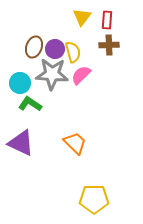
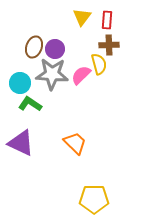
yellow semicircle: moved 26 px right, 12 px down
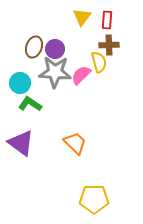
yellow semicircle: moved 2 px up
gray star: moved 3 px right, 2 px up
purple triangle: rotated 12 degrees clockwise
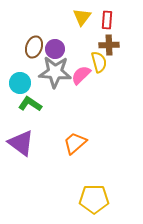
orange trapezoid: rotated 85 degrees counterclockwise
